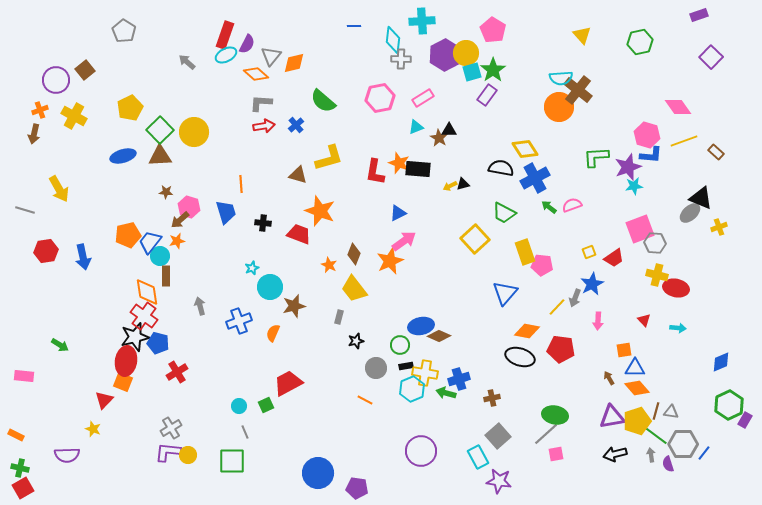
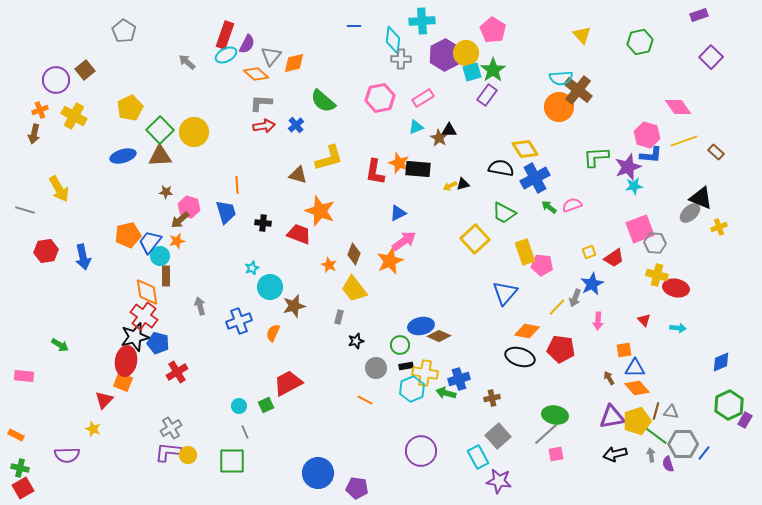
orange line at (241, 184): moved 4 px left, 1 px down
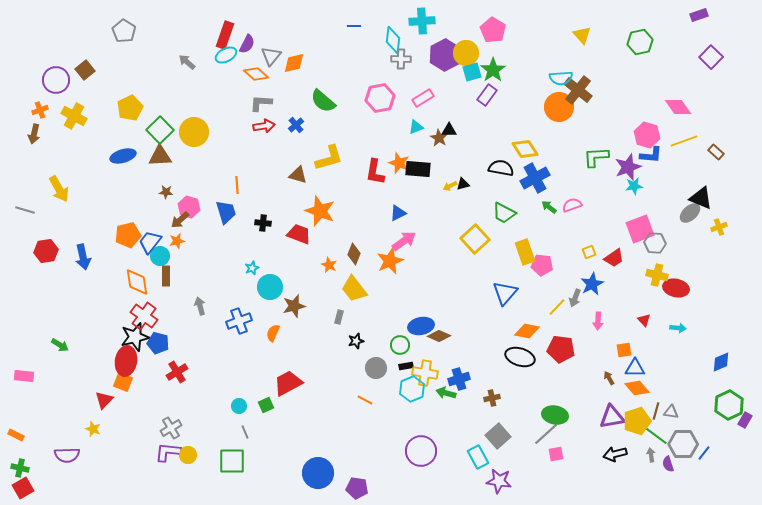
orange diamond at (147, 292): moved 10 px left, 10 px up
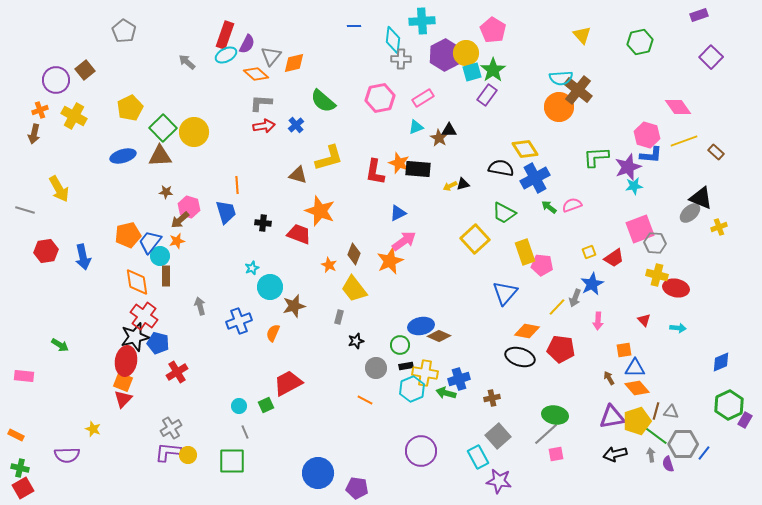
green square at (160, 130): moved 3 px right, 2 px up
red triangle at (104, 400): moved 19 px right, 1 px up
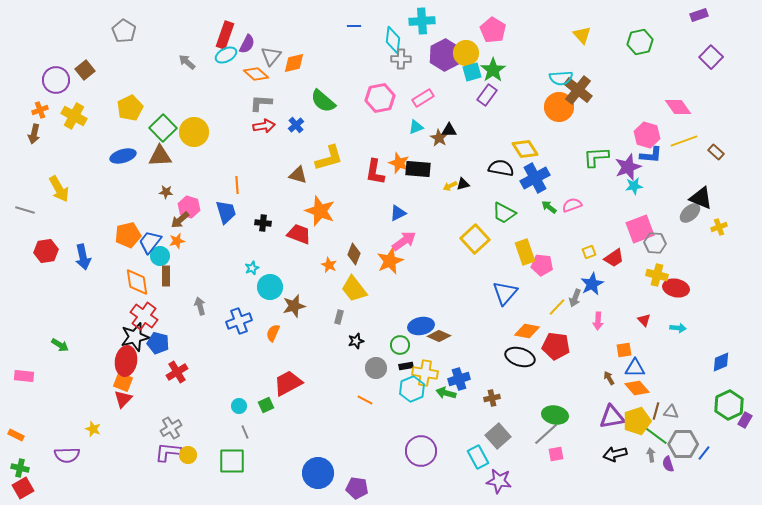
red pentagon at (561, 349): moved 5 px left, 3 px up
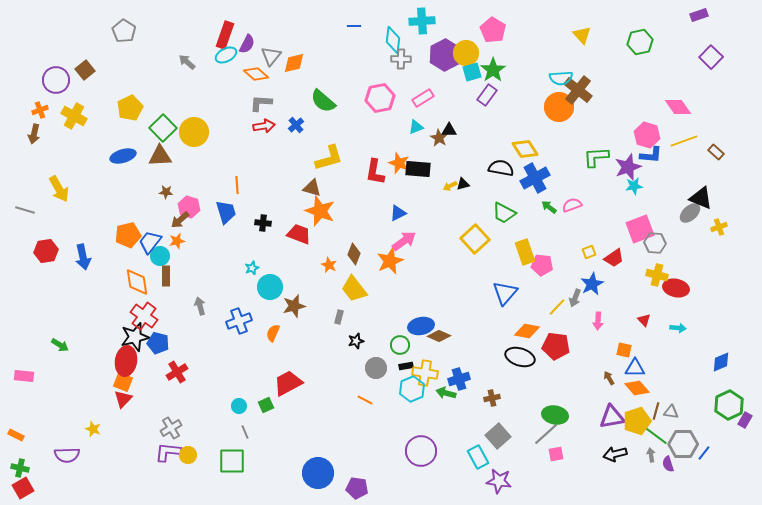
brown triangle at (298, 175): moved 14 px right, 13 px down
orange square at (624, 350): rotated 21 degrees clockwise
